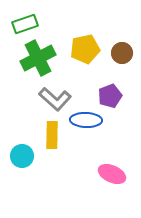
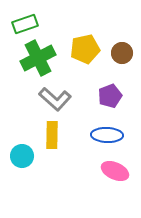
blue ellipse: moved 21 px right, 15 px down
pink ellipse: moved 3 px right, 3 px up
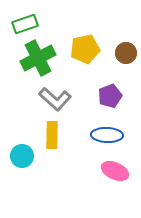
brown circle: moved 4 px right
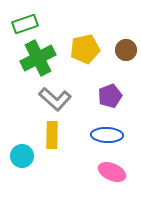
brown circle: moved 3 px up
pink ellipse: moved 3 px left, 1 px down
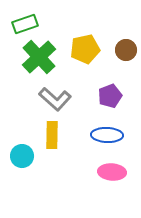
green cross: moved 1 px right, 1 px up; rotated 16 degrees counterclockwise
pink ellipse: rotated 20 degrees counterclockwise
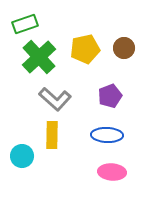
brown circle: moved 2 px left, 2 px up
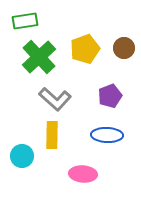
green rectangle: moved 3 px up; rotated 10 degrees clockwise
yellow pentagon: rotated 8 degrees counterclockwise
pink ellipse: moved 29 px left, 2 px down
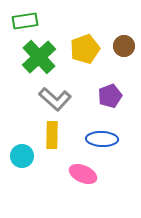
brown circle: moved 2 px up
blue ellipse: moved 5 px left, 4 px down
pink ellipse: rotated 20 degrees clockwise
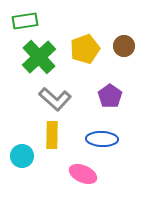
purple pentagon: rotated 15 degrees counterclockwise
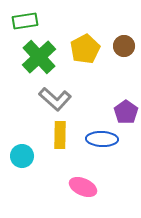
yellow pentagon: rotated 8 degrees counterclockwise
purple pentagon: moved 16 px right, 16 px down
yellow rectangle: moved 8 px right
pink ellipse: moved 13 px down
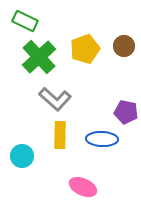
green rectangle: rotated 35 degrees clockwise
yellow pentagon: rotated 8 degrees clockwise
purple pentagon: rotated 25 degrees counterclockwise
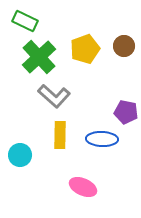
gray L-shape: moved 1 px left, 3 px up
cyan circle: moved 2 px left, 1 px up
